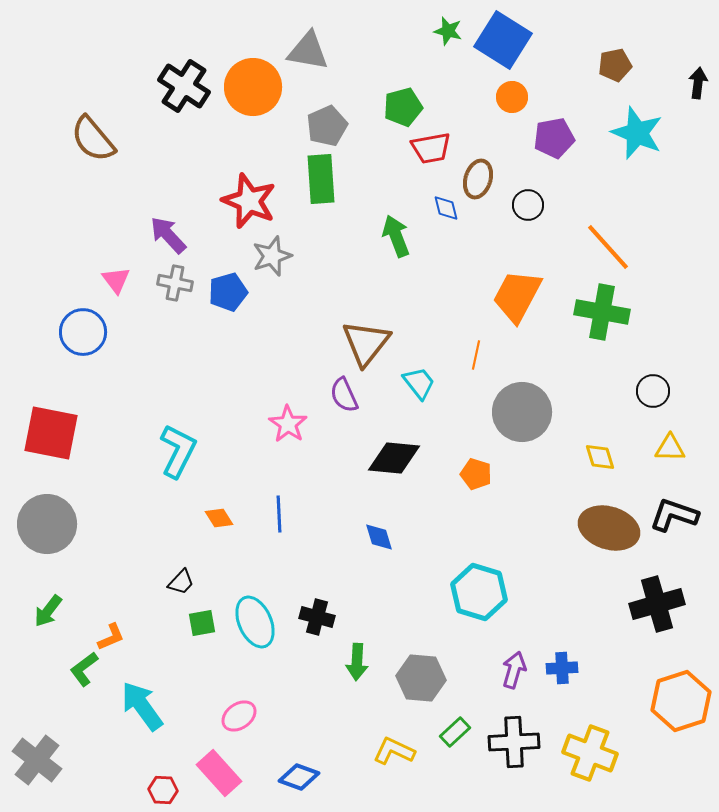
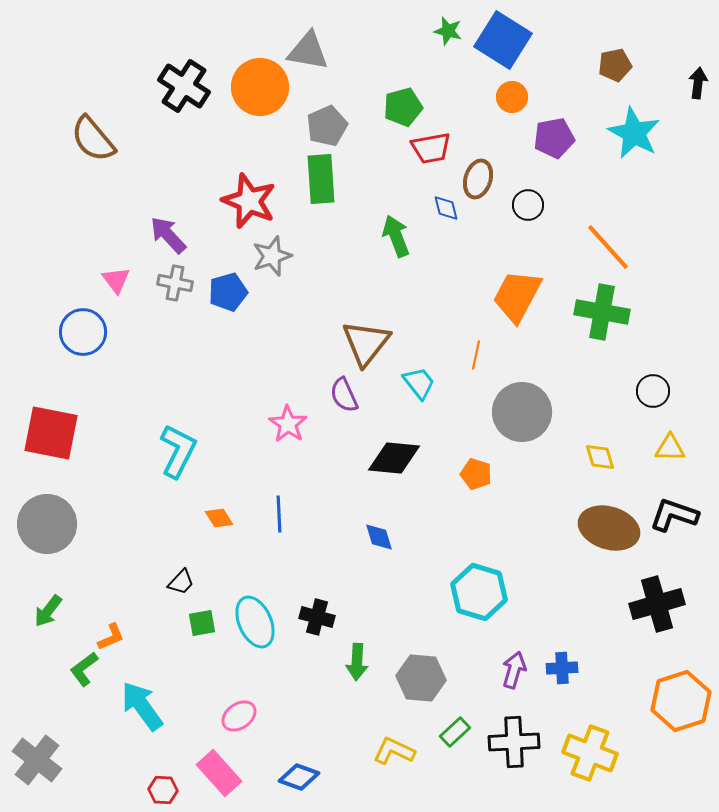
orange circle at (253, 87): moved 7 px right
cyan star at (637, 133): moved 3 px left; rotated 6 degrees clockwise
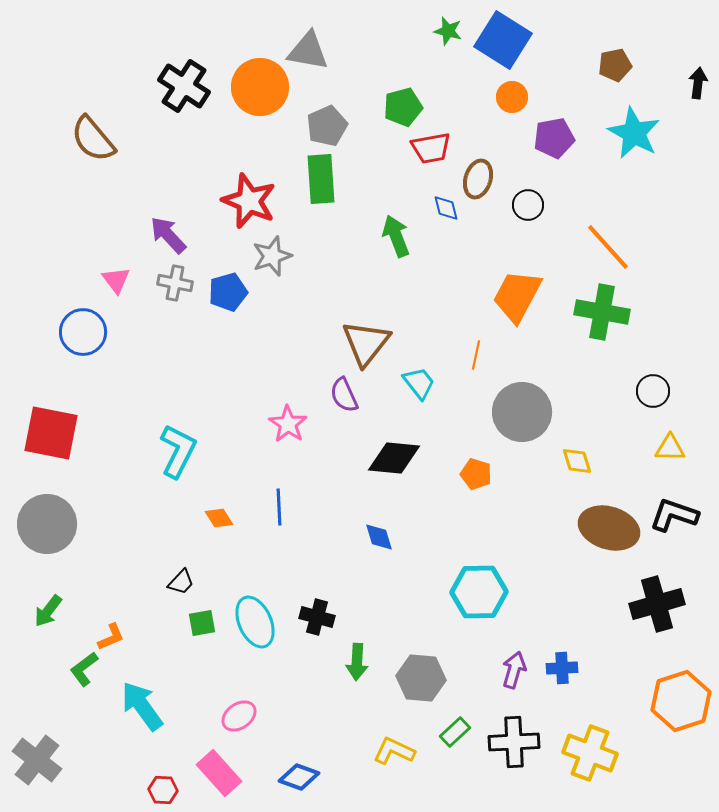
yellow diamond at (600, 457): moved 23 px left, 4 px down
blue line at (279, 514): moved 7 px up
cyan hexagon at (479, 592): rotated 18 degrees counterclockwise
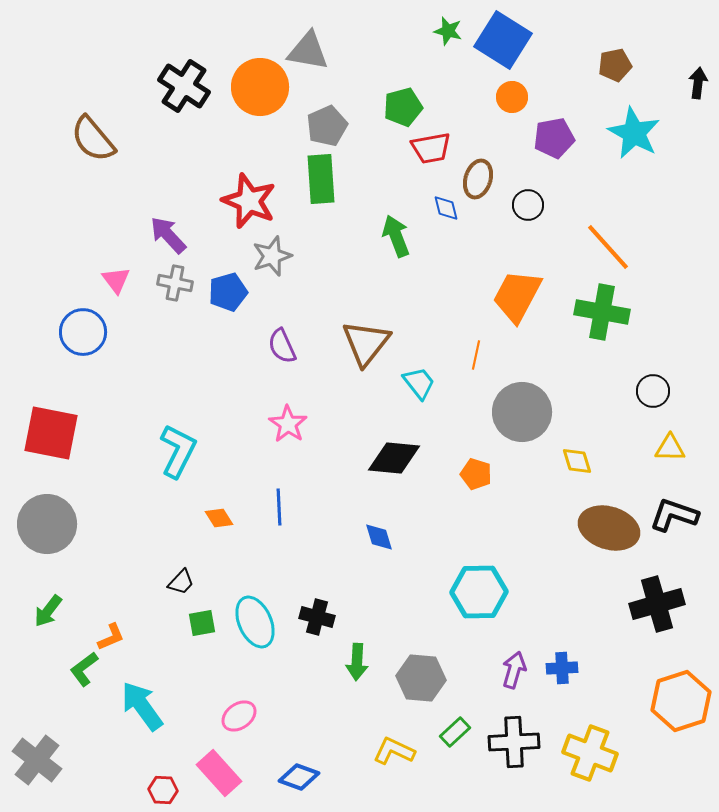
purple semicircle at (344, 395): moved 62 px left, 49 px up
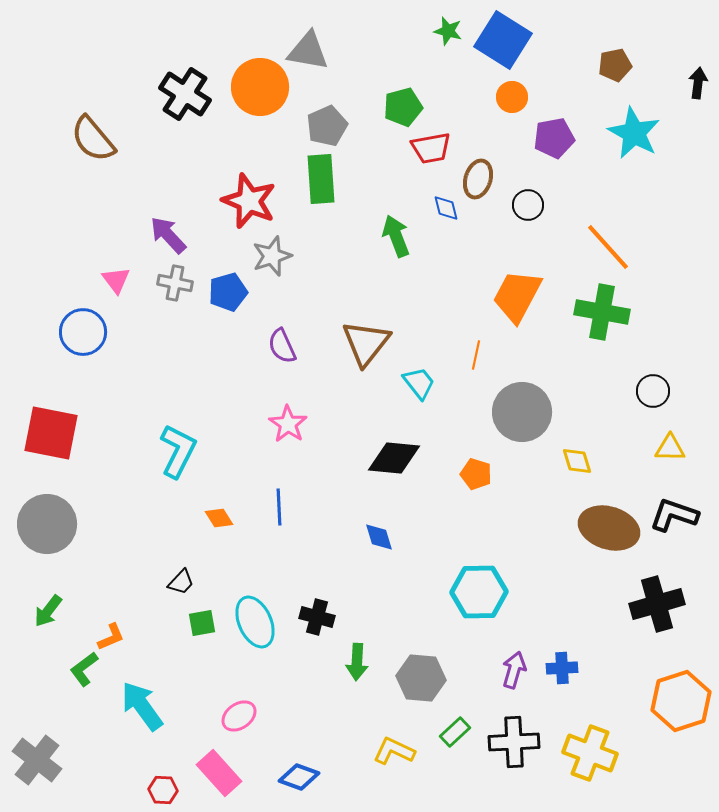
black cross at (184, 86): moved 1 px right, 8 px down
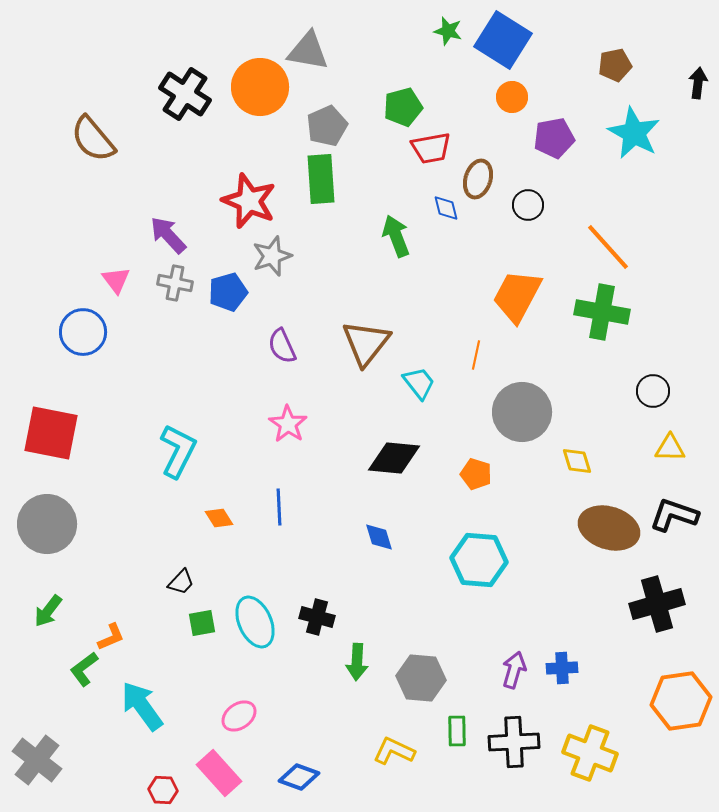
cyan hexagon at (479, 592): moved 32 px up; rotated 6 degrees clockwise
orange hexagon at (681, 701): rotated 10 degrees clockwise
green rectangle at (455, 732): moved 2 px right, 1 px up; rotated 48 degrees counterclockwise
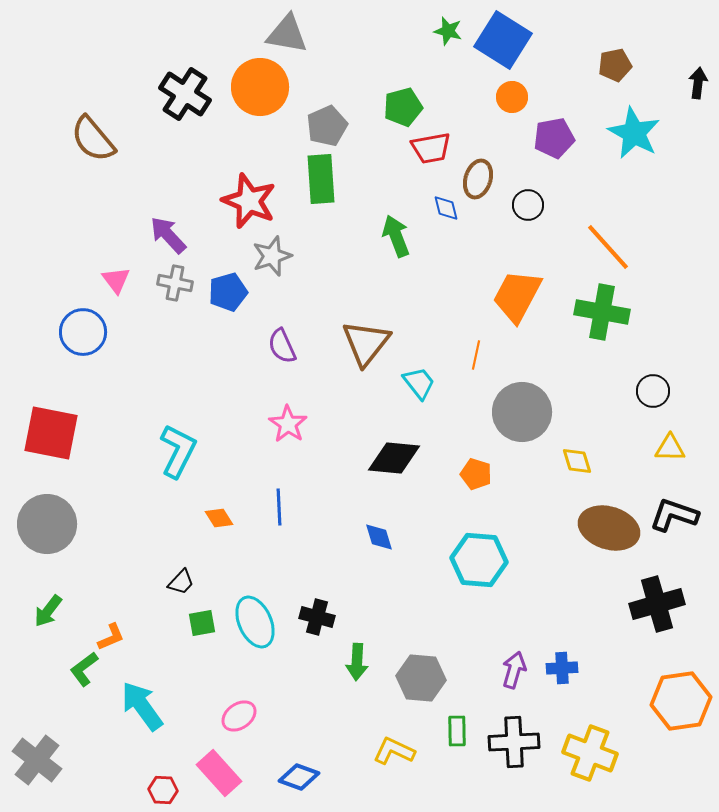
gray triangle at (308, 51): moved 21 px left, 17 px up
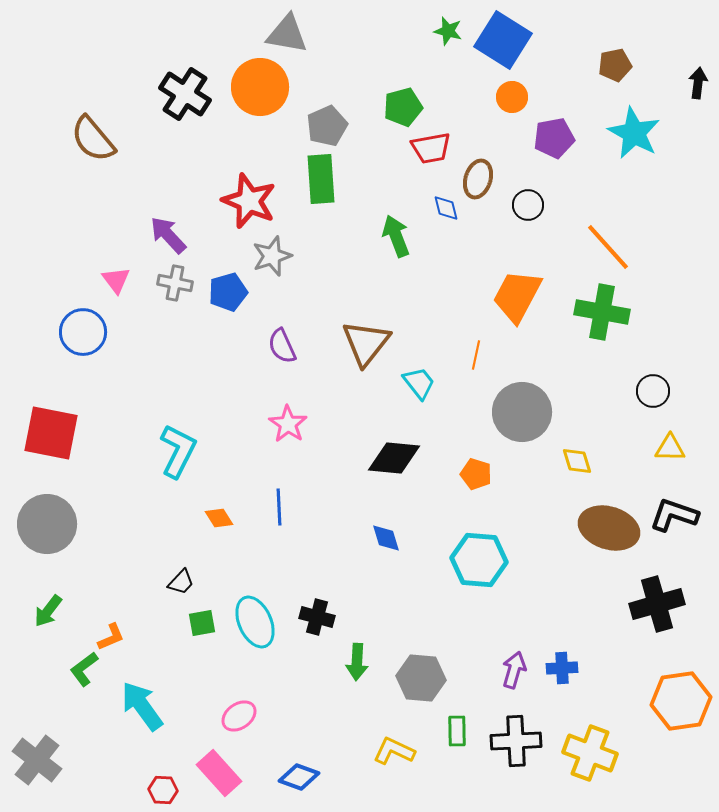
blue diamond at (379, 537): moved 7 px right, 1 px down
black cross at (514, 742): moved 2 px right, 1 px up
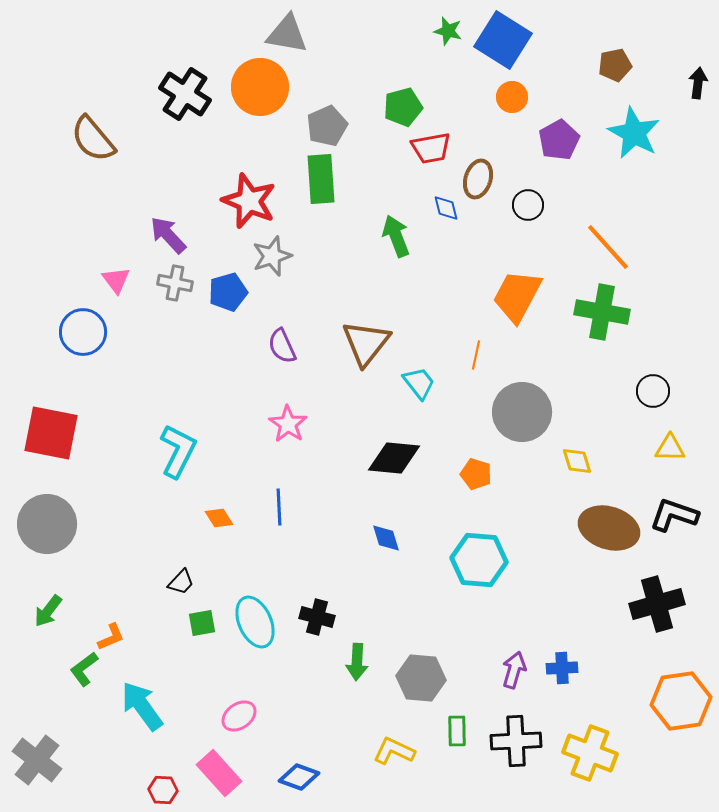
purple pentagon at (554, 138): moved 5 px right, 2 px down; rotated 18 degrees counterclockwise
